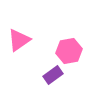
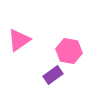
pink hexagon: rotated 20 degrees clockwise
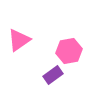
pink hexagon: rotated 20 degrees counterclockwise
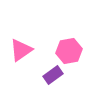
pink triangle: moved 2 px right, 10 px down
